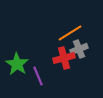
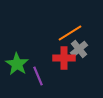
gray cross: rotated 18 degrees counterclockwise
red cross: rotated 15 degrees clockwise
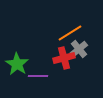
red cross: rotated 15 degrees counterclockwise
purple line: rotated 66 degrees counterclockwise
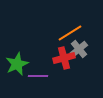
green star: rotated 15 degrees clockwise
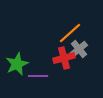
orange line: rotated 10 degrees counterclockwise
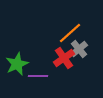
red cross: rotated 20 degrees counterclockwise
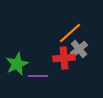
red cross: rotated 30 degrees clockwise
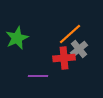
orange line: moved 1 px down
green star: moved 26 px up
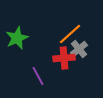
purple line: rotated 60 degrees clockwise
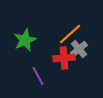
green star: moved 8 px right, 2 px down
